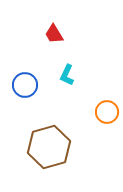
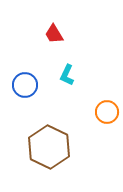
brown hexagon: rotated 18 degrees counterclockwise
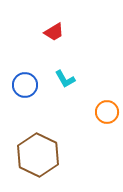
red trapezoid: moved 2 px up; rotated 90 degrees counterclockwise
cyan L-shape: moved 2 px left, 4 px down; rotated 55 degrees counterclockwise
brown hexagon: moved 11 px left, 8 px down
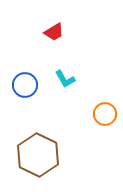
orange circle: moved 2 px left, 2 px down
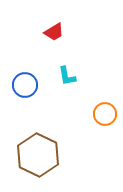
cyan L-shape: moved 2 px right, 3 px up; rotated 20 degrees clockwise
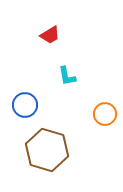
red trapezoid: moved 4 px left, 3 px down
blue circle: moved 20 px down
brown hexagon: moved 9 px right, 5 px up; rotated 9 degrees counterclockwise
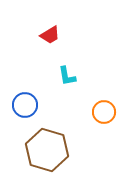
orange circle: moved 1 px left, 2 px up
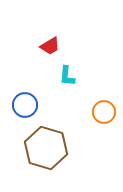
red trapezoid: moved 11 px down
cyan L-shape: rotated 15 degrees clockwise
brown hexagon: moved 1 px left, 2 px up
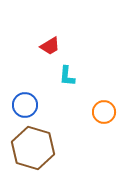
brown hexagon: moved 13 px left
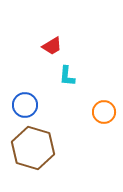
red trapezoid: moved 2 px right
